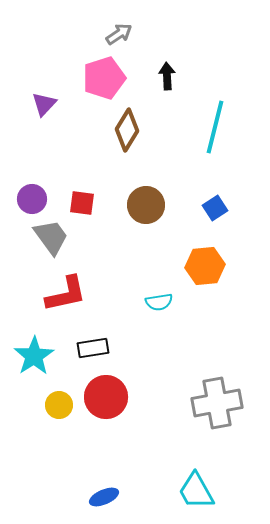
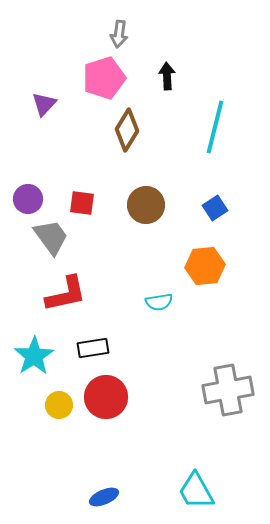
gray arrow: rotated 132 degrees clockwise
purple circle: moved 4 px left
gray cross: moved 11 px right, 13 px up
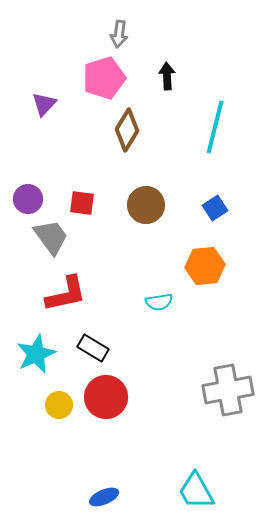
black rectangle: rotated 40 degrees clockwise
cyan star: moved 2 px right, 2 px up; rotated 9 degrees clockwise
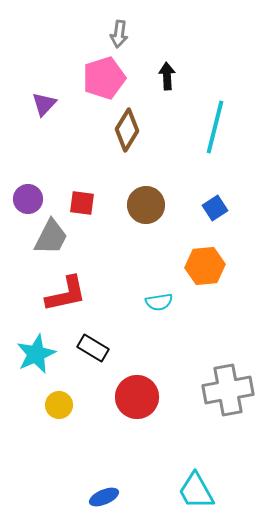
gray trapezoid: rotated 63 degrees clockwise
red circle: moved 31 px right
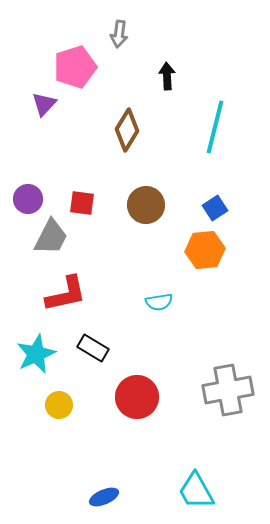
pink pentagon: moved 29 px left, 11 px up
orange hexagon: moved 16 px up
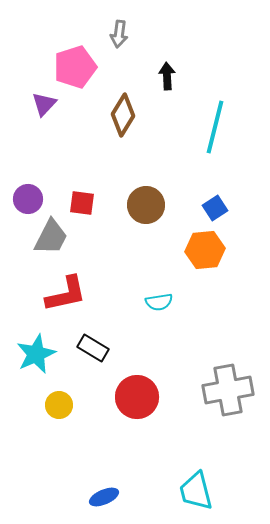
brown diamond: moved 4 px left, 15 px up
cyan trapezoid: rotated 15 degrees clockwise
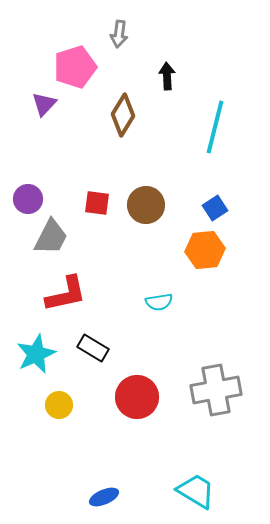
red square: moved 15 px right
gray cross: moved 12 px left
cyan trapezoid: rotated 135 degrees clockwise
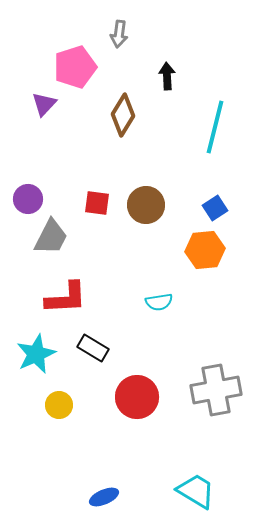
red L-shape: moved 4 px down; rotated 9 degrees clockwise
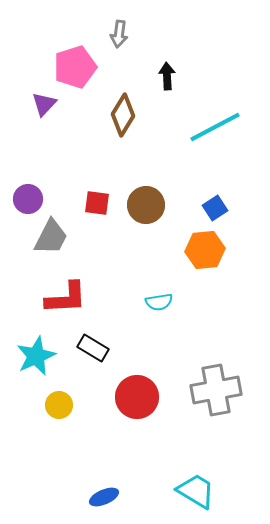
cyan line: rotated 48 degrees clockwise
cyan star: moved 2 px down
